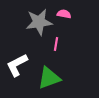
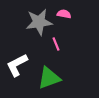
pink line: rotated 32 degrees counterclockwise
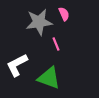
pink semicircle: rotated 56 degrees clockwise
green triangle: rotated 40 degrees clockwise
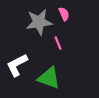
pink line: moved 2 px right, 1 px up
